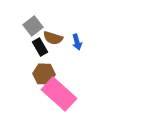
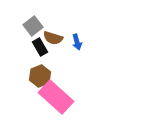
brown hexagon: moved 4 px left, 2 px down; rotated 25 degrees counterclockwise
pink rectangle: moved 3 px left, 3 px down
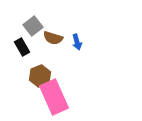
black rectangle: moved 18 px left
pink rectangle: moved 2 px left; rotated 24 degrees clockwise
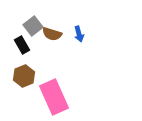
brown semicircle: moved 1 px left, 4 px up
blue arrow: moved 2 px right, 8 px up
black rectangle: moved 2 px up
brown hexagon: moved 16 px left
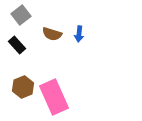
gray square: moved 12 px left, 11 px up
blue arrow: rotated 21 degrees clockwise
black rectangle: moved 5 px left; rotated 12 degrees counterclockwise
brown hexagon: moved 1 px left, 11 px down
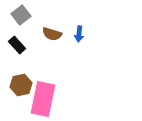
brown hexagon: moved 2 px left, 2 px up; rotated 10 degrees clockwise
pink rectangle: moved 11 px left, 2 px down; rotated 36 degrees clockwise
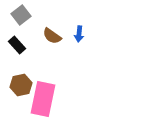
brown semicircle: moved 2 px down; rotated 18 degrees clockwise
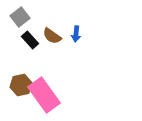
gray square: moved 1 px left, 2 px down
blue arrow: moved 3 px left
black rectangle: moved 13 px right, 5 px up
pink rectangle: moved 1 px right, 4 px up; rotated 48 degrees counterclockwise
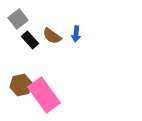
gray square: moved 2 px left, 2 px down
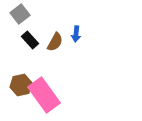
gray square: moved 2 px right, 5 px up
brown semicircle: moved 3 px right, 6 px down; rotated 96 degrees counterclockwise
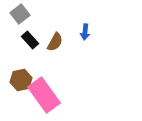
blue arrow: moved 9 px right, 2 px up
brown hexagon: moved 5 px up
